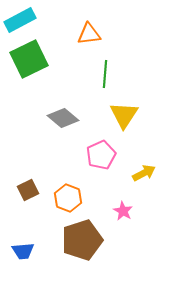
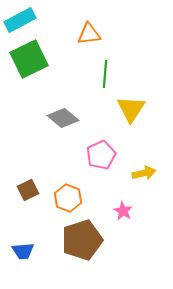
yellow triangle: moved 7 px right, 6 px up
yellow arrow: rotated 15 degrees clockwise
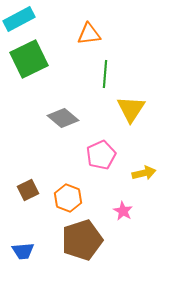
cyan rectangle: moved 1 px left, 1 px up
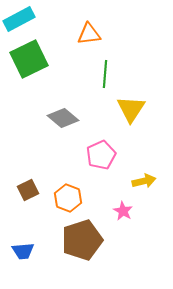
yellow arrow: moved 8 px down
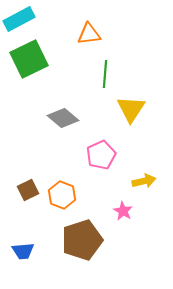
orange hexagon: moved 6 px left, 3 px up
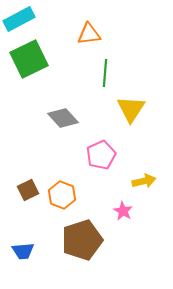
green line: moved 1 px up
gray diamond: rotated 8 degrees clockwise
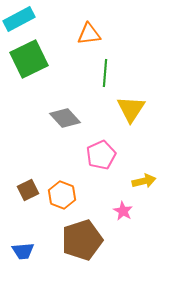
gray diamond: moved 2 px right
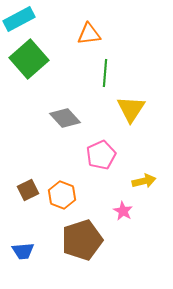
green square: rotated 15 degrees counterclockwise
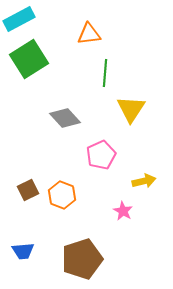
green square: rotated 9 degrees clockwise
brown pentagon: moved 19 px down
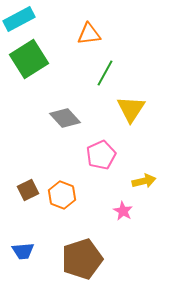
green line: rotated 24 degrees clockwise
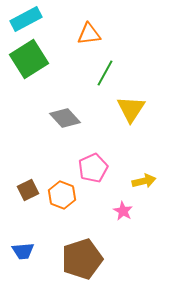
cyan rectangle: moved 7 px right
pink pentagon: moved 8 px left, 13 px down
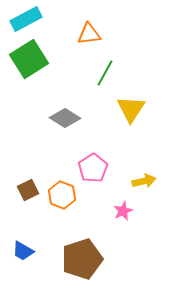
gray diamond: rotated 16 degrees counterclockwise
pink pentagon: rotated 8 degrees counterclockwise
pink star: rotated 18 degrees clockwise
blue trapezoid: rotated 35 degrees clockwise
